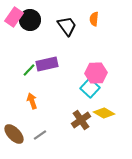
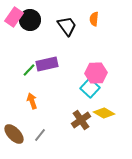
gray line: rotated 16 degrees counterclockwise
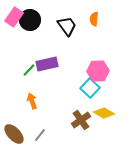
pink hexagon: moved 2 px right, 2 px up
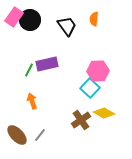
green line: rotated 16 degrees counterclockwise
brown ellipse: moved 3 px right, 1 px down
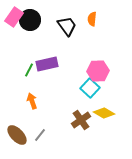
orange semicircle: moved 2 px left
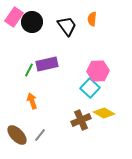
black circle: moved 2 px right, 2 px down
brown cross: rotated 12 degrees clockwise
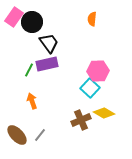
black trapezoid: moved 18 px left, 17 px down
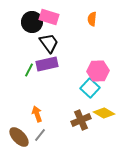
pink rectangle: moved 35 px right; rotated 72 degrees clockwise
orange arrow: moved 5 px right, 13 px down
brown ellipse: moved 2 px right, 2 px down
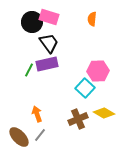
cyan square: moved 5 px left
brown cross: moved 3 px left, 1 px up
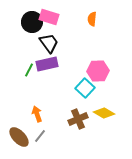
gray line: moved 1 px down
